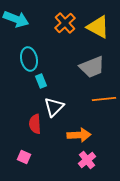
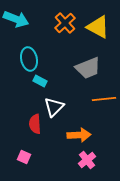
gray trapezoid: moved 4 px left, 1 px down
cyan rectangle: moved 1 px left; rotated 40 degrees counterclockwise
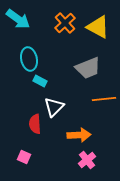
cyan arrow: moved 2 px right; rotated 15 degrees clockwise
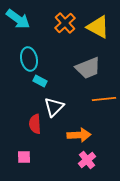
pink square: rotated 24 degrees counterclockwise
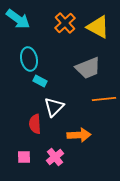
pink cross: moved 32 px left, 3 px up
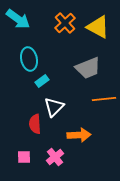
cyan rectangle: moved 2 px right; rotated 64 degrees counterclockwise
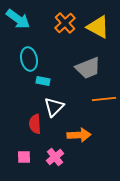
cyan rectangle: moved 1 px right; rotated 48 degrees clockwise
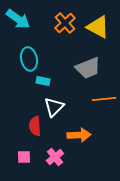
red semicircle: moved 2 px down
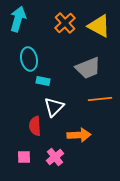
cyan arrow: rotated 110 degrees counterclockwise
yellow triangle: moved 1 px right, 1 px up
orange line: moved 4 px left
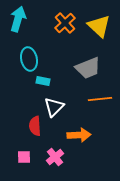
yellow triangle: rotated 15 degrees clockwise
